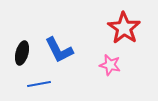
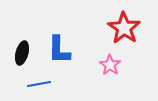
blue L-shape: rotated 28 degrees clockwise
pink star: rotated 20 degrees clockwise
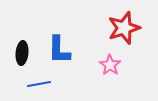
red star: rotated 20 degrees clockwise
black ellipse: rotated 10 degrees counterclockwise
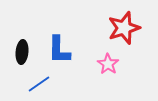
black ellipse: moved 1 px up
pink star: moved 2 px left, 1 px up
blue line: rotated 25 degrees counterclockwise
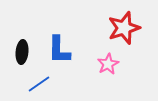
pink star: rotated 10 degrees clockwise
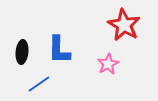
red star: moved 3 px up; rotated 24 degrees counterclockwise
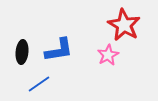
blue L-shape: rotated 100 degrees counterclockwise
pink star: moved 9 px up
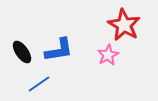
black ellipse: rotated 40 degrees counterclockwise
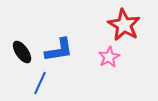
pink star: moved 1 px right, 2 px down
blue line: moved 1 px right, 1 px up; rotated 30 degrees counterclockwise
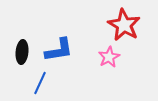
black ellipse: rotated 40 degrees clockwise
